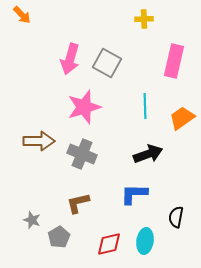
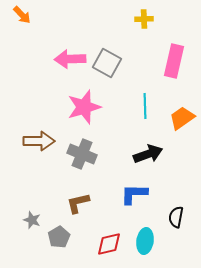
pink arrow: rotated 72 degrees clockwise
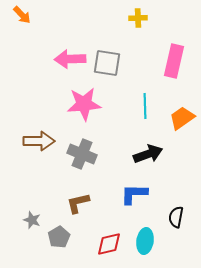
yellow cross: moved 6 px left, 1 px up
gray square: rotated 20 degrees counterclockwise
pink star: moved 3 px up; rotated 12 degrees clockwise
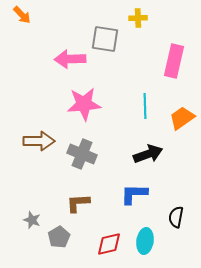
gray square: moved 2 px left, 24 px up
brown L-shape: rotated 10 degrees clockwise
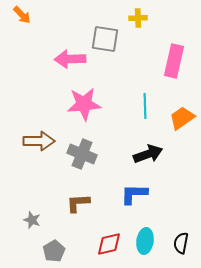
black semicircle: moved 5 px right, 26 px down
gray pentagon: moved 5 px left, 14 px down
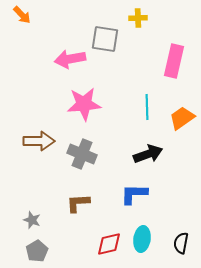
pink arrow: rotated 8 degrees counterclockwise
cyan line: moved 2 px right, 1 px down
cyan ellipse: moved 3 px left, 2 px up
gray pentagon: moved 17 px left
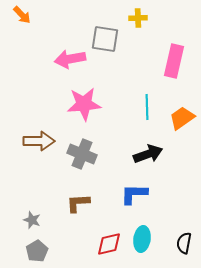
black semicircle: moved 3 px right
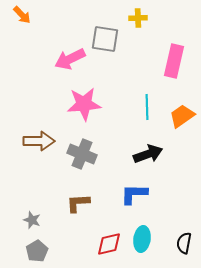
pink arrow: rotated 16 degrees counterclockwise
orange trapezoid: moved 2 px up
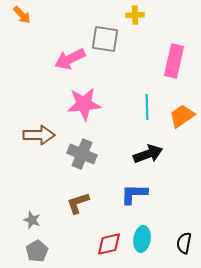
yellow cross: moved 3 px left, 3 px up
brown arrow: moved 6 px up
brown L-shape: rotated 15 degrees counterclockwise
